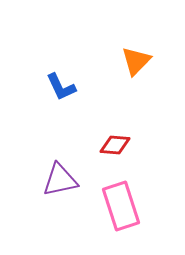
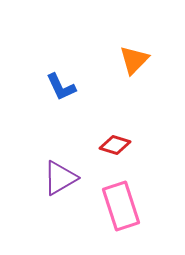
orange triangle: moved 2 px left, 1 px up
red diamond: rotated 12 degrees clockwise
purple triangle: moved 2 px up; rotated 18 degrees counterclockwise
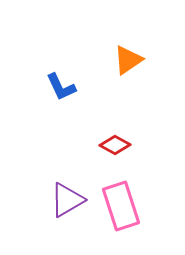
orange triangle: moved 6 px left; rotated 12 degrees clockwise
red diamond: rotated 12 degrees clockwise
purple triangle: moved 7 px right, 22 px down
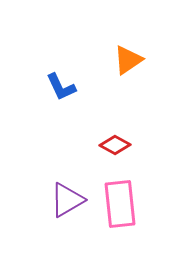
pink rectangle: moved 1 px left, 2 px up; rotated 12 degrees clockwise
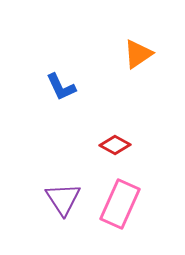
orange triangle: moved 10 px right, 6 px up
purple triangle: moved 4 px left, 1 px up; rotated 33 degrees counterclockwise
pink rectangle: rotated 30 degrees clockwise
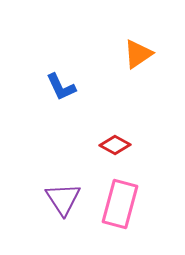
pink rectangle: rotated 9 degrees counterclockwise
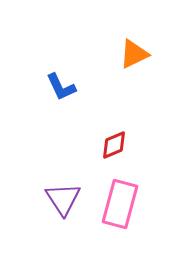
orange triangle: moved 4 px left; rotated 8 degrees clockwise
red diamond: moved 1 px left; rotated 52 degrees counterclockwise
